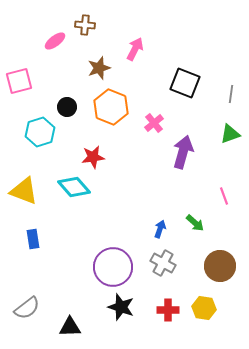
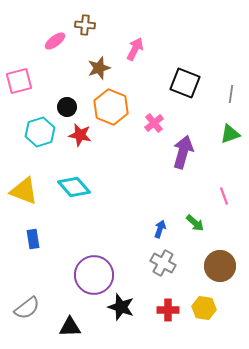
red star: moved 13 px left, 22 px up; rotated 20 degrees clockwise
purple circle: moved 19 px left, 8 px down
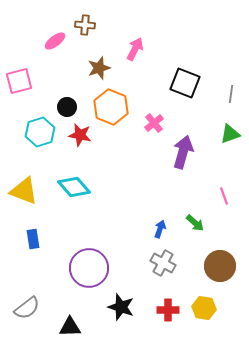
purple circle: moved 5 px left, 7 px up
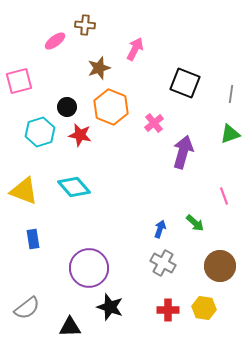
black star: moved 11 px left
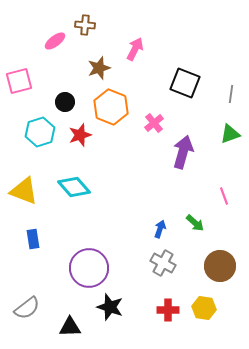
black circle: moved 2 px left, 5 px up
red star: rotated 30 degrees counterclockwise
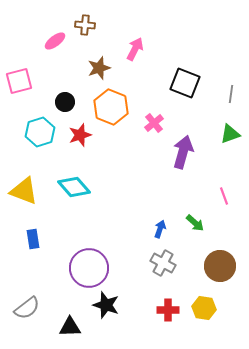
black star: moved 4 px left, 2 px up
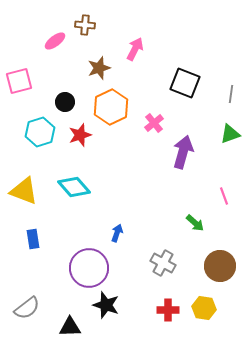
orange hexagon: rotated 12 degrees clockwise
blue arrow: moved 43 px left, 4 px down
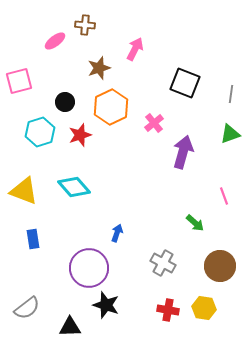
red cross: rotated 10 degrees clockwise
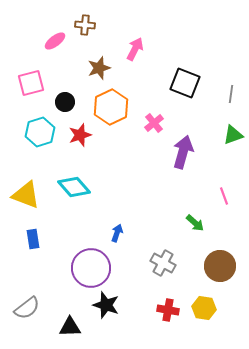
pink square: moved 12 px right, 2 px down
green triangle: moved 3 px right, 1 px down
yellow triangle: moved 2 px right, 4 px down
purple circle: moved 2 px right
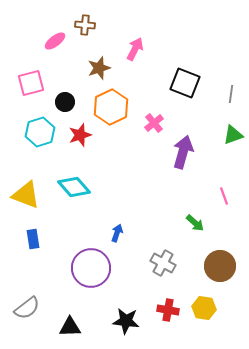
black star: moved 20 px right, 16 px down; rotated 12 degrees counterclockwise
